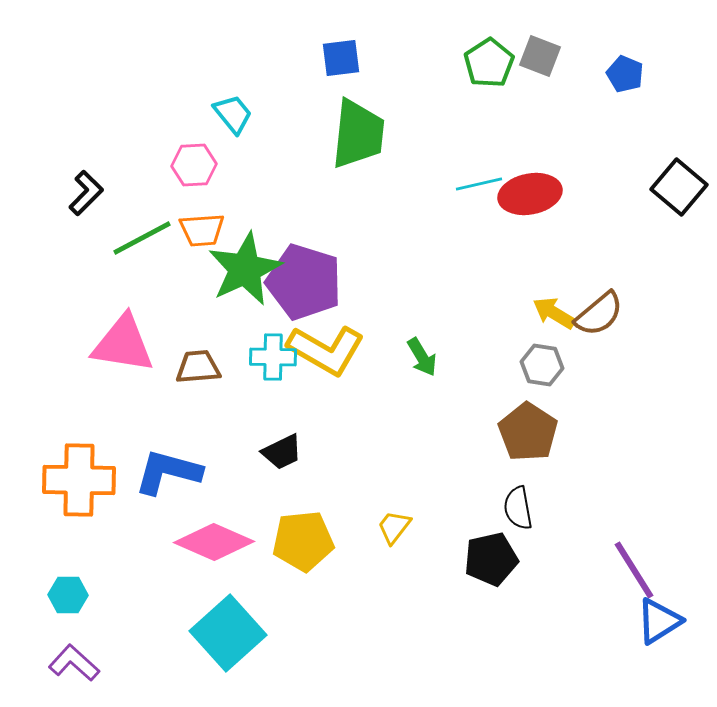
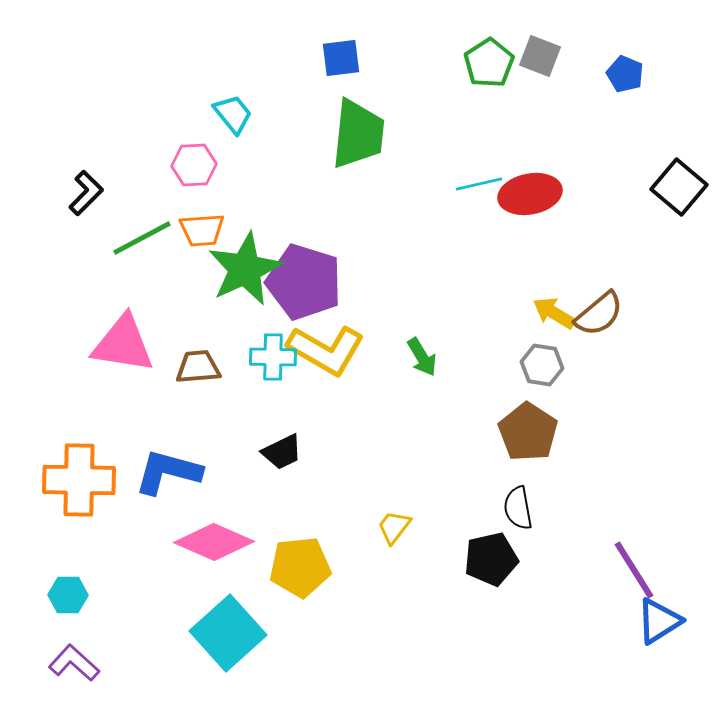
yellow pentagon: moved 3 px left, 26 px down
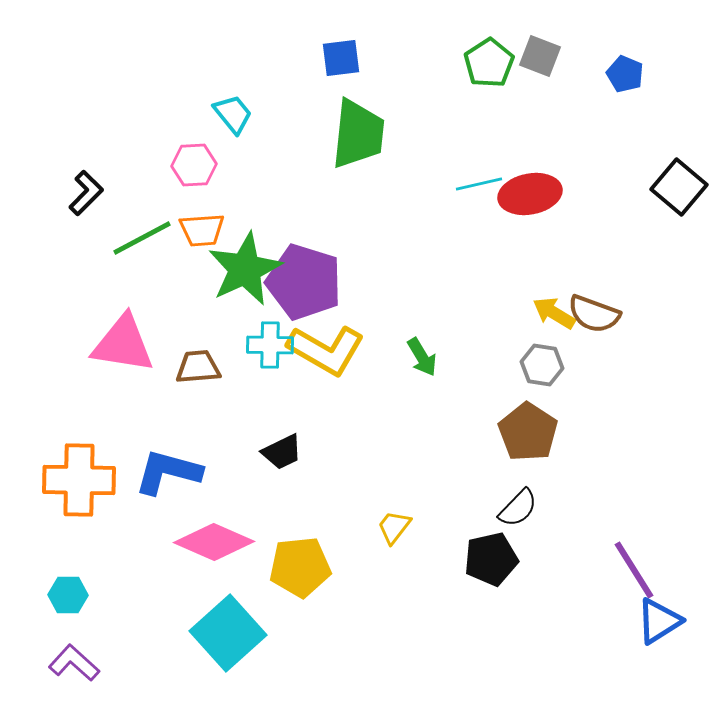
brown semicircle: moved 5 px left; rotated 60 degrees clockwise
cyan cross: moved 3 px left, 12 px up
black semicircle: rotated 126 degrees counterclockwise
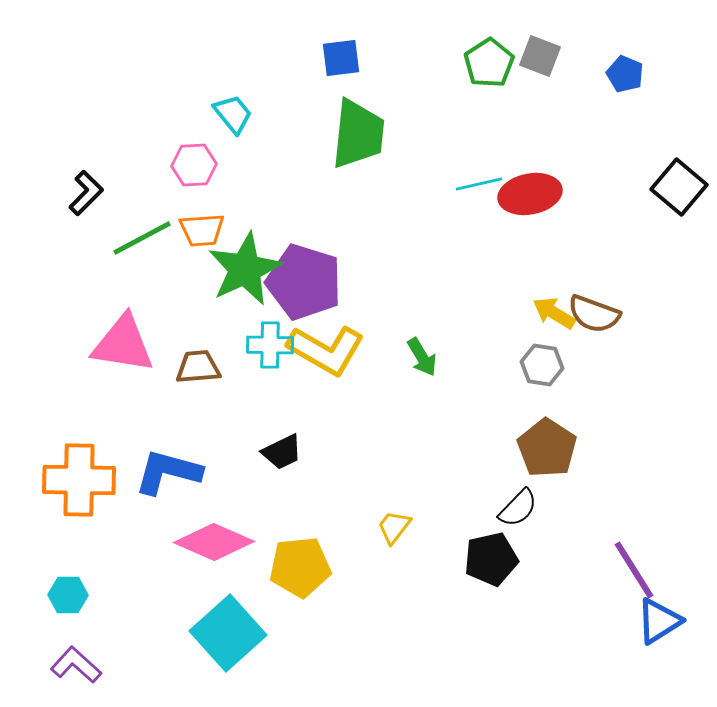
brown pentagon: moved 19 px right, 16 px down
purple L-shape: moved 2 px right, 2 px down
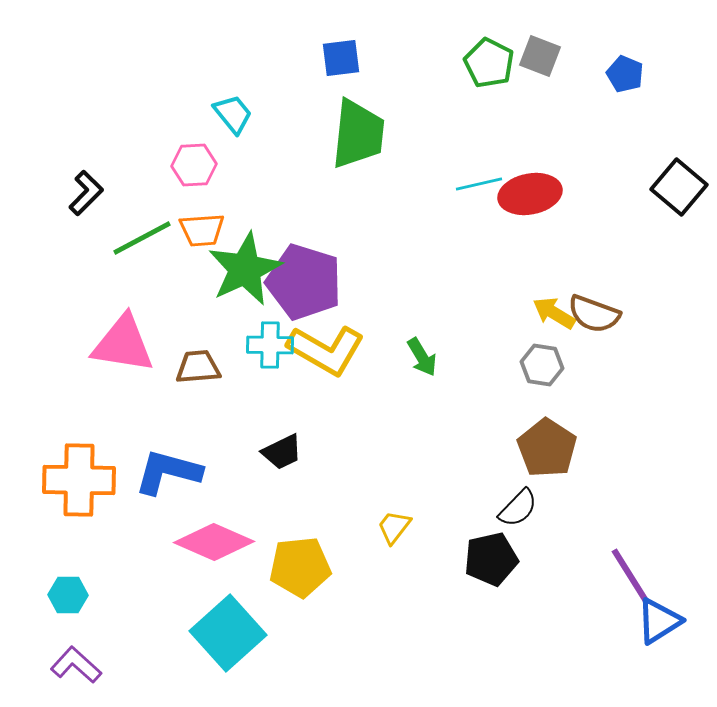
green pentagon: rotated 12 degrees counterclockwise
purple line: moved 3 px left, 7 px down
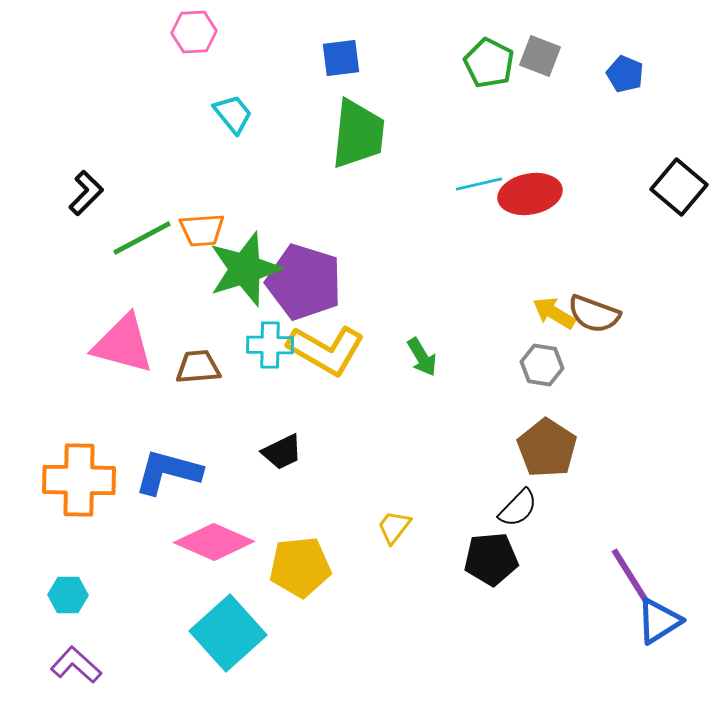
pink hexagon: moved 133 px up
green star: rotated 8 degrees clockwise
pink triangle: rotated 6 degrees clockwise
black pentagon: rotated 8 degrees clockwise
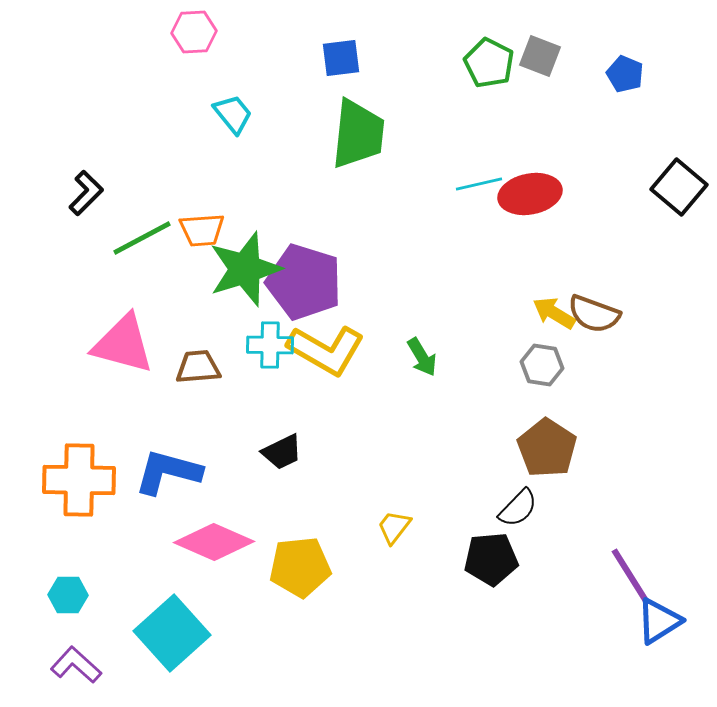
cyan square: moved 56 px left
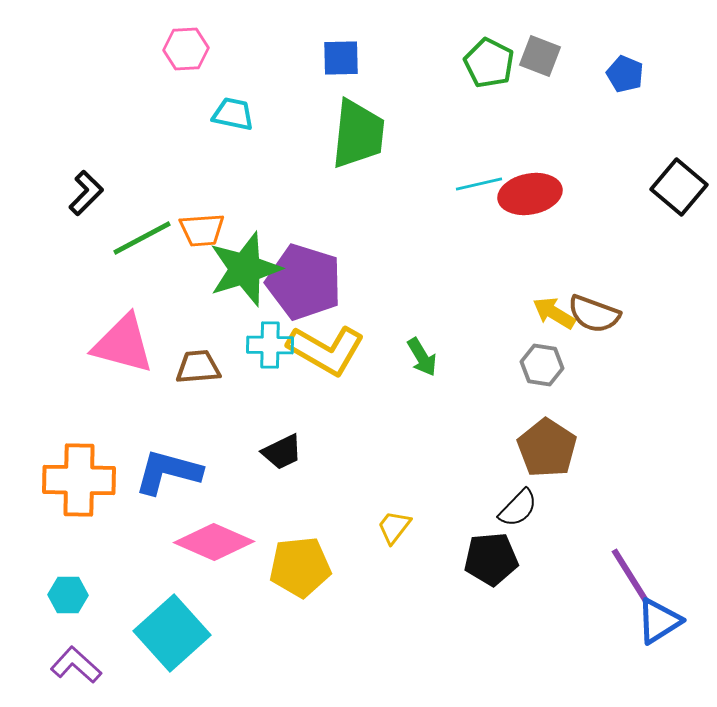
pink hexagon: moved 8 px left, 17 px down
blue square: rotated 6 degrees clockwise
cyan trapezoid: rotated 39 degrees counterclockwise
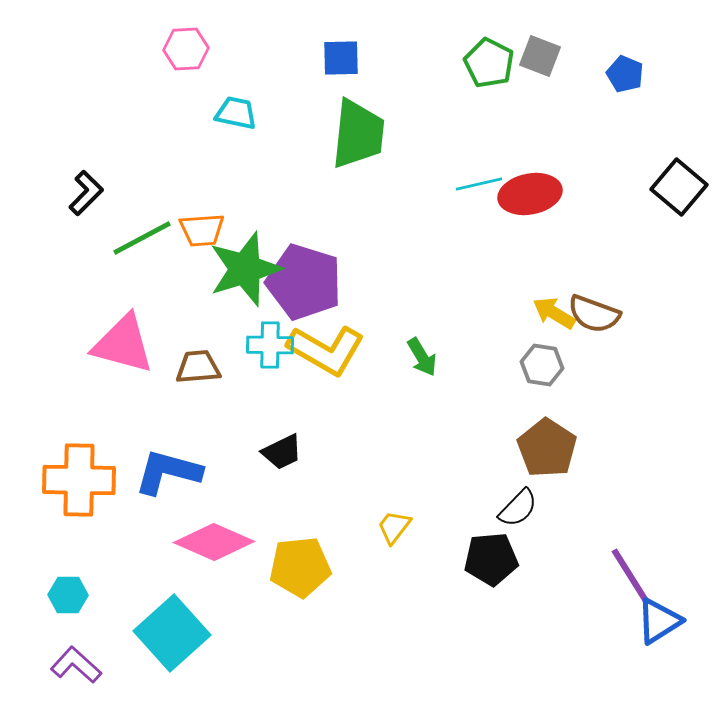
cyan trapezoid: moved 3 px right, 1 px up
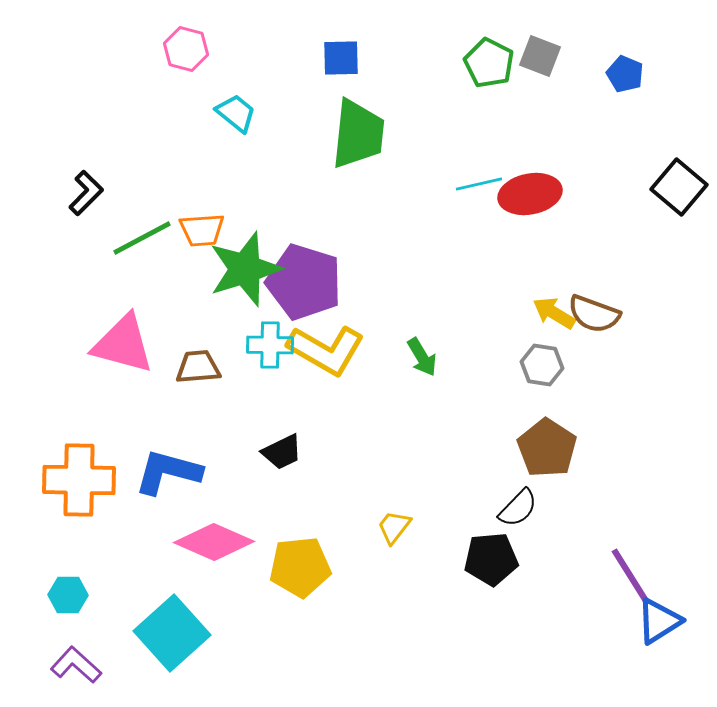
pink hexagon: rotated 18 degrees clockwise
cyan trapezoid: rotated 27 degrees clockwise
